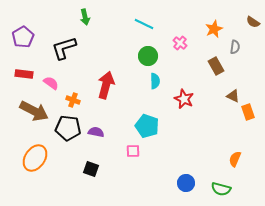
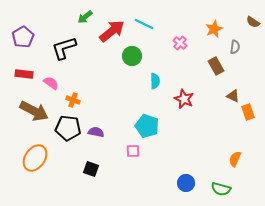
green arrow: rotated 63 degrees clockwise
green circle: moved 16 px left
red arrow: moved 6 px right, 54 px up; rotated 36 degrees clockwise
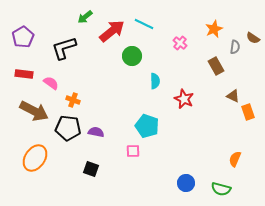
brown semicircle: moved 16 px down
